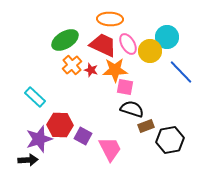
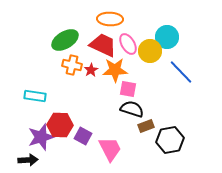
orange cross: rotated 36 degrees counterclockwise
red star: rotated 24 degrees clockwise
pink square: moved 3 px right, 2 px down
cyan rectangle: moved 1 px up; rotated 35 degrees counterclockwise
purple star: moved 2 px right, 2 px up
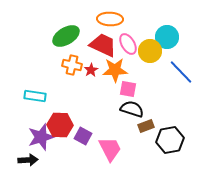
green ellipse: moved 1 px right, 4 px up
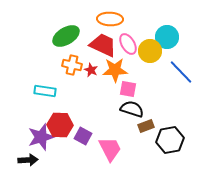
red star: rotated 16 degrees counterclockwise
cyan rectangle: moved 10 px right, 5 px up
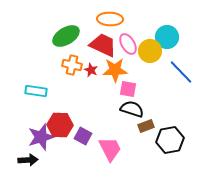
cyan rectangle: moved 9 px left
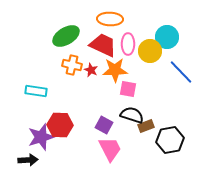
pink ellipse: rotated 30 degrees clockwise
black semicircle: moved 6 px down
purple square: moved 21 px right, 11 px up
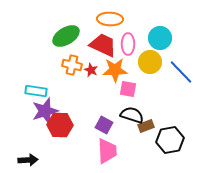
cyan circle: moved 7 px left, 1 px down
yellow circle: moved 11 px down
purple star: moved 4 px right, 26 px up
pink trapezoid: moved 3 px left, 2 px down; rotated 24 degrees clockwise
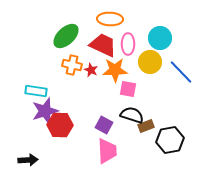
green ellipse: rotated 12 degrees counterclockwise
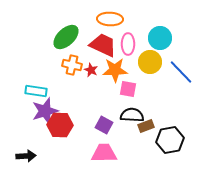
green ellipse: moved 1 px down
black semicircle: rotated 15 degrees counterclockwise
pink trapezoid: moved 3 px left, 2 px down; rotated 88 degrees counterclockwise
black arrow: moved 2 px left, 4 px up
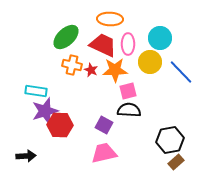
pink square: moved 2 px down; rotated 24 degrees counterclockwise
black semicircle: moved 3 px left, 5 px up
brown rectangle: moved 30 px right, 36 px down; rotated 21 degrees counterclockwise
pink trapezoid: rotated 12 degrees counterclockwise
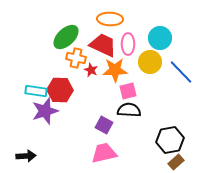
orange cross: moved 4 px right, 7 px up
red hexagon: moved 35 px up
